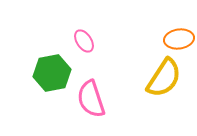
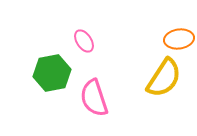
pink semicircle: moved 3 px right, 1 px up
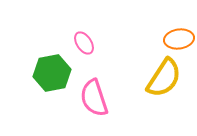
pink ellipse: moved 2 px down
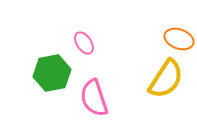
orange ellipse: rotated 28 degrees clockwise
yellow semicircle: moved 2 px right, 1 px down
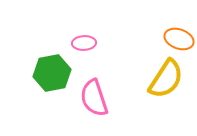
pink ellipse: rotated 60 degrees counterclockwise
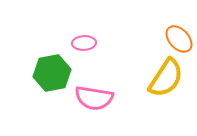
orange ellipse: rotated 28 degrees clockwise
yellow semicircle: moved 1 px up
pink semicircle: rotated 63 degrees counterclockwise
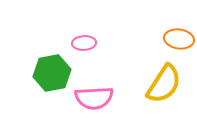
orange ellipse: rotated 40 degrees counterclockwise
yellow semicircle: moved 2 px left, 6 px down
pink semicircle: rotated 12 degrees counterclockwise
